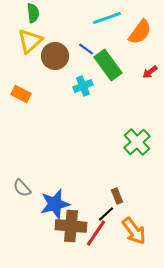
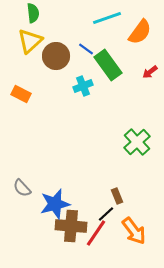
brown circle: moved 1 px right
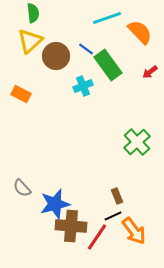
orange semicircle: rotated 80 degrees counterclockwise
black line: moved 7 px right, 2 px down; rotated 18 degrees clockwise
red line: moved 1 px right, 4 px down
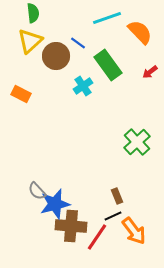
blue line: moved 8 px left, 6 px up
cyan cross: rotated 12 degrees counterclockwise
gray semicircle: moved 15 px right, 3 px down
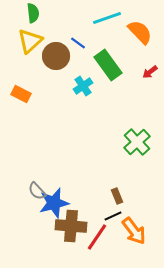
blue star: moved 1 px left, 1 px up
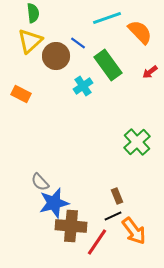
gray semicircle: moved 3 px right, 9 px up
red line: moved 5 px down
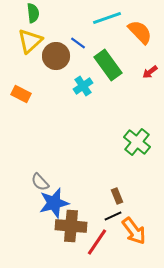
green cross: rotated 8 degrees counterclockwise
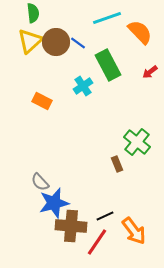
brown circle: moved 14 px up
green rectangle: rotated 8 degrees clockwise
orange rectangle: moved 21 px right, 7 px down
brown rectangle: moved 32 px up
black line: moved 8 px left
